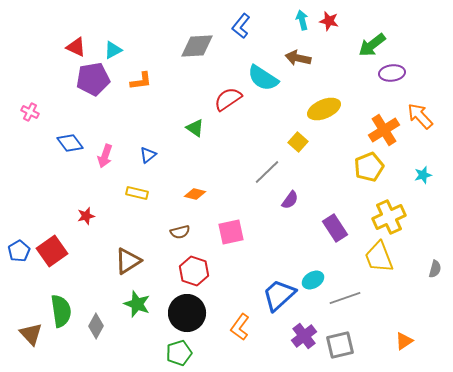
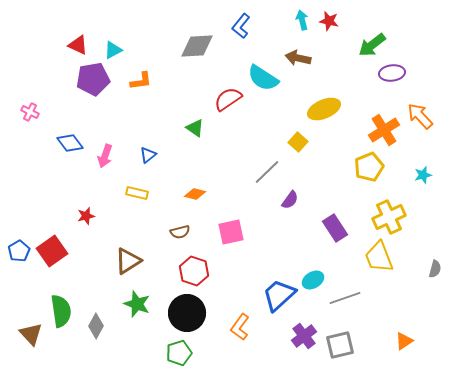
red triangle at (76, 47): moved 2 px right, 2 px up
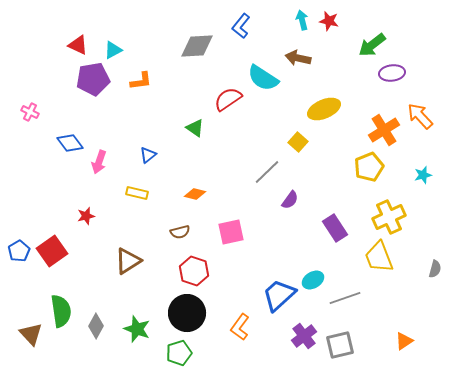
pink arrow at (105, 156): moved 6 px left, 6 px down
green star at (137, 304): moved 25 px down
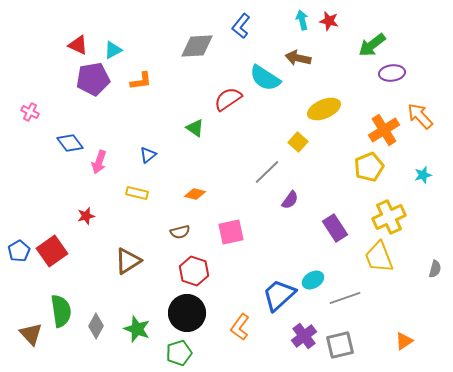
cyan semicircle at (263, 78): moved 2 px right
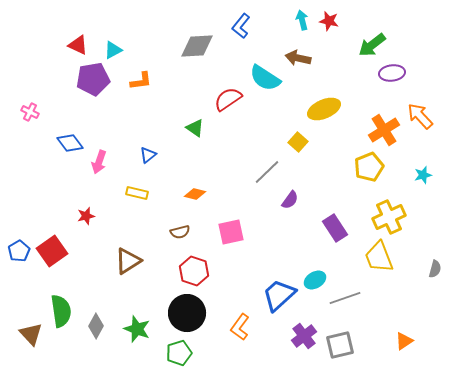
cyan ellipse at (313, 280): moved 2 px right
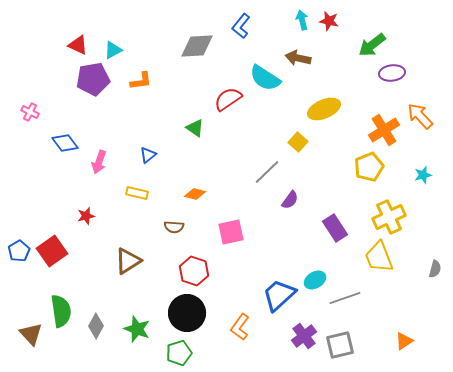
blue diamond at (70, 143): moved 5 px left
brown semicircle at (180, 232): moved 6 px left, 5 px up; rotated 18 degrees clockwise
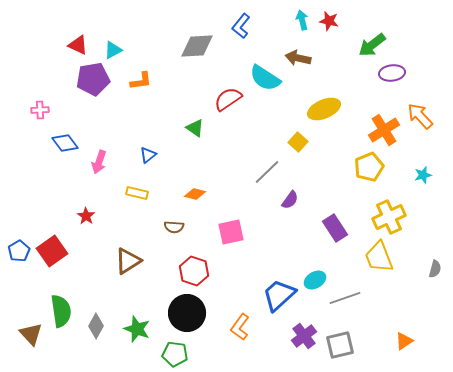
pink cross at (30, 112): moved 10 px right, 2 px up; rotated 30 degrees counterclockwise
red star at (86, 216): rotated 24 degrees counterclockwise
green pentagon at (179, 353): moved 4 px left, 1 px down; rotated 25 degrees clockwise
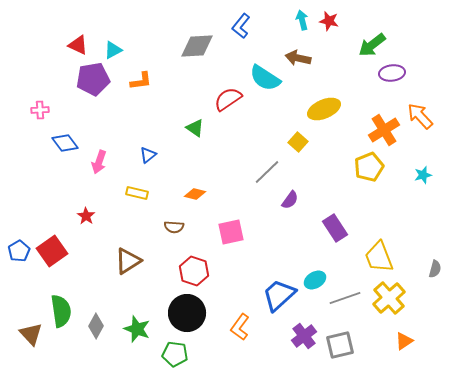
yellow cross at (389, 217): moved 81 px down; rotated 16 degrees counterclockwise
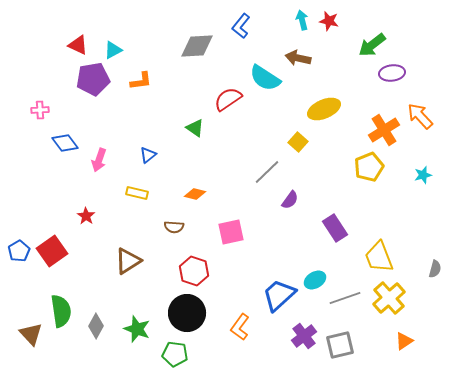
pink arrow at (99, 162): moved 2 px up
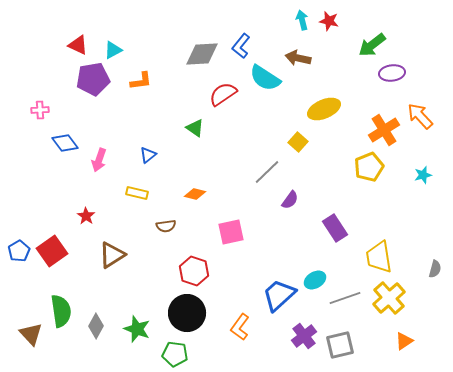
blue L-shape at (241, 26): moved 20 px down
gray diamond at (197, 46): moved 5 px right, 8 px down
red semicircle at (228, 99): moved 5 px left, 5 px up
brown semicircle at (174, 227): moved 8 px left, 1 px up; rotated 12 degrees counterclockwise
yellow trapezoid at (379, 257): rotated 12 degrees clockwise
brown triangle at (128, 261): moved 16 px left, 6 px up
